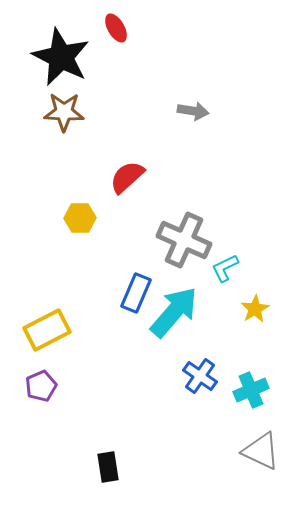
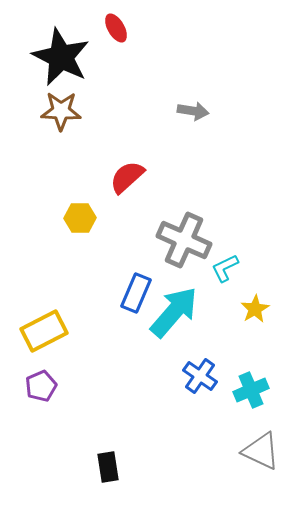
brown star: moved 3 px left, 1 px up
yellow rectangle: moved 3 px left, 1 px down
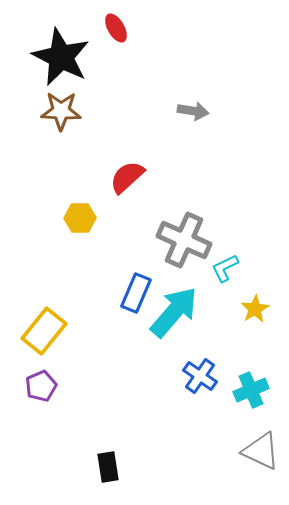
yellow rectangle: rotated 24 degrees counterclockwise
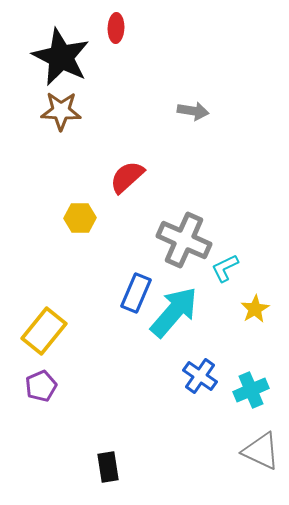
red ellipse: rotated 32 degrees clockwise
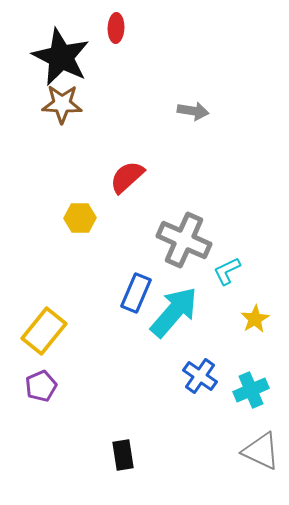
brown star: moved 1 px right, 7 px up
cyan L-shape: moved 2 px right, 3 px down
yellow star: moved 10 px down
black rectangle: moved 15 px right, 12 px up
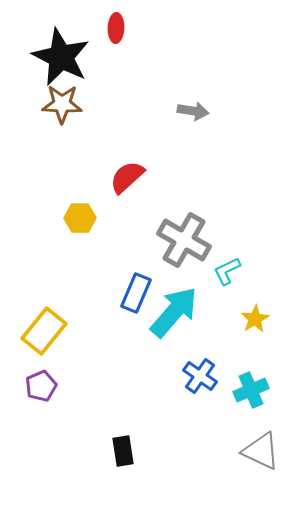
gray cross: rotated 6 degrees clockwise
black rectangle: moved 4 px up
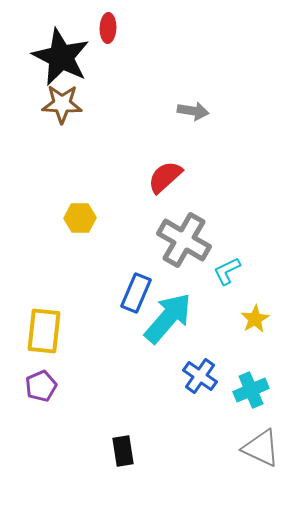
red ellipse: moved 8 px left
red semicircle: moved 38 px right
cyan arrow: moved 6 px left, 6 px down
yellow rectangle: rotated 33 degrees counterclockwise
gray triangle: moved 3 px up
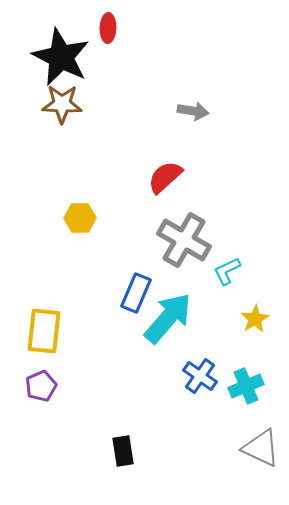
cyan cross: moved 5 px left, 4 px up
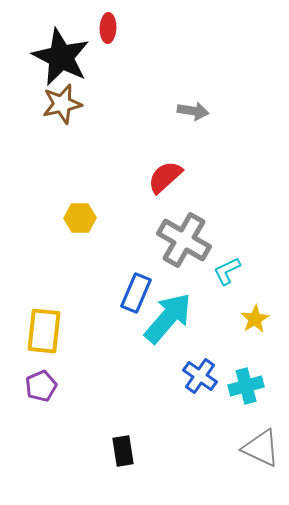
brown star: rotated 15 degrees counterclockwise
cyan cross: rotated 8 degrees clockwise
